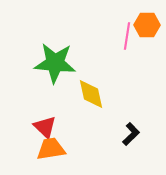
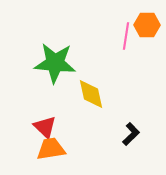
pink line: moved 1 px left
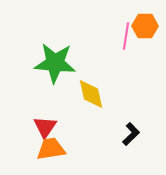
orange hexagon: moved 2 px left, 1 px down
red triangle: rotated 20 degrees clockwise
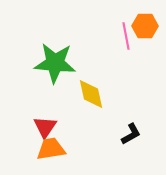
pink line: rotated 20 degrees counterclockwise
black L-shape: rotated 15 degrees clockwise
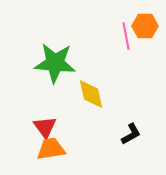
red triangle: rotated 10 degrees counterclockwise
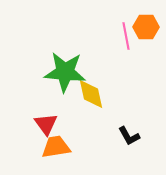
orange hexagon: moved 1 px right, 1 px down
green star: moved 10 px right, 9 px down
red triangle: moved 1 px right, 3 px up
black L-shape: moved 2 px left, 2 px down; rotated 90 degrees clockwise
orange trapezoid: moved 5 px right, 2 px up
